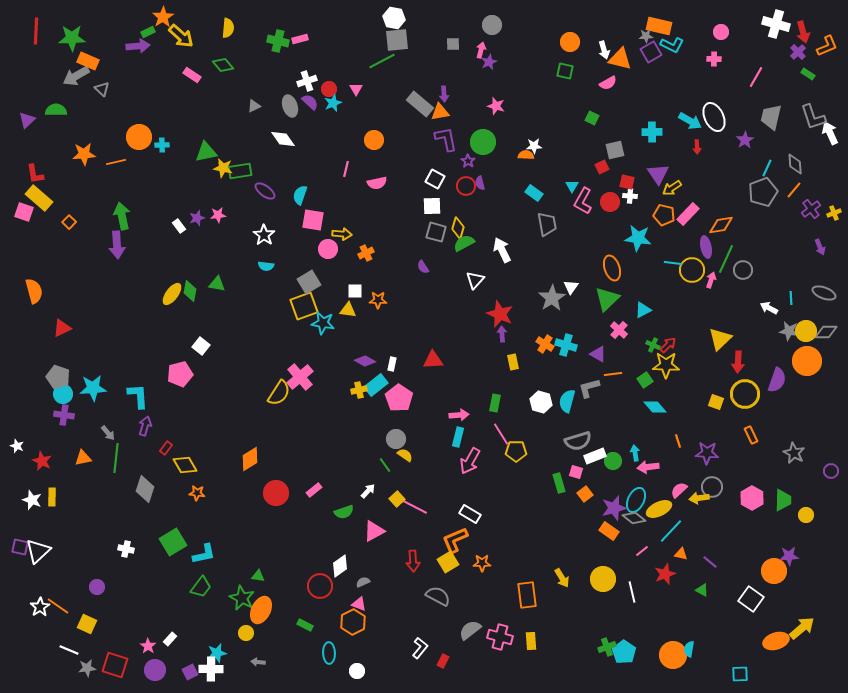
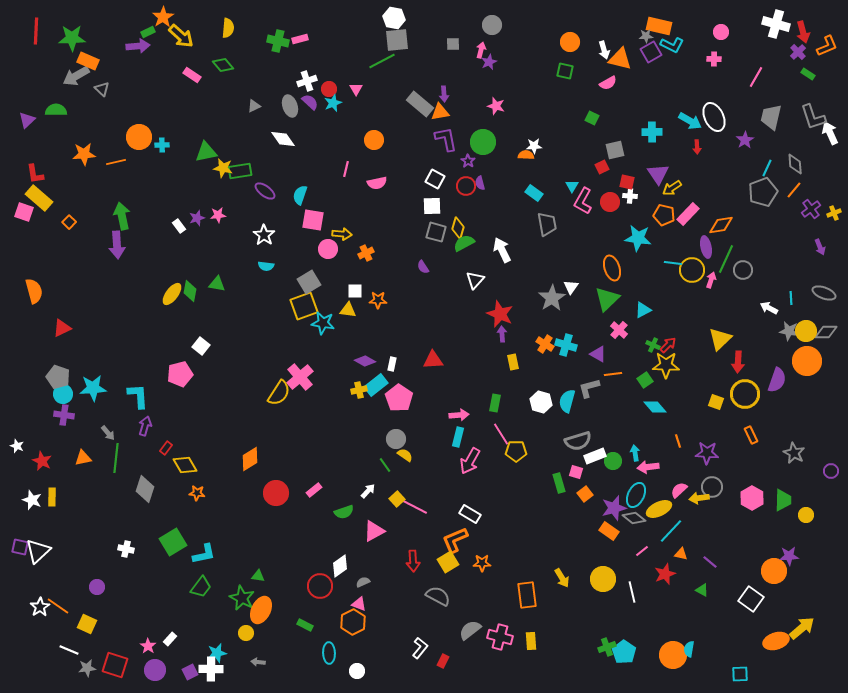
cyan ellipse at (636, 500): moved 5 px up
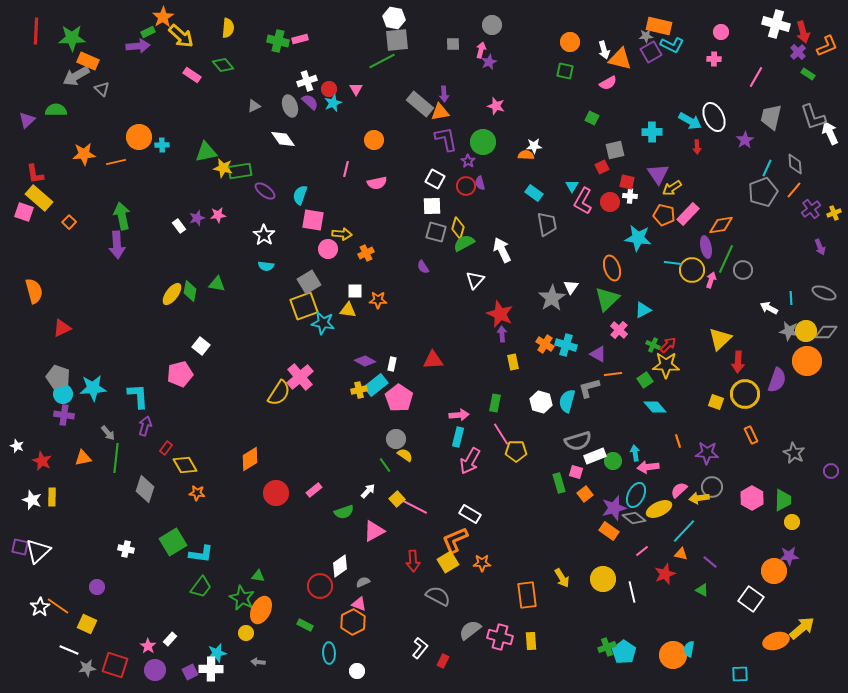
yellow circle at (806, 515): moved 14 px left, 7 px down
cyan line at (671, 531): moved 13 px right
cyan L-shape at (204, 554): moved 3 px left; rotated 20 degrees clockwise
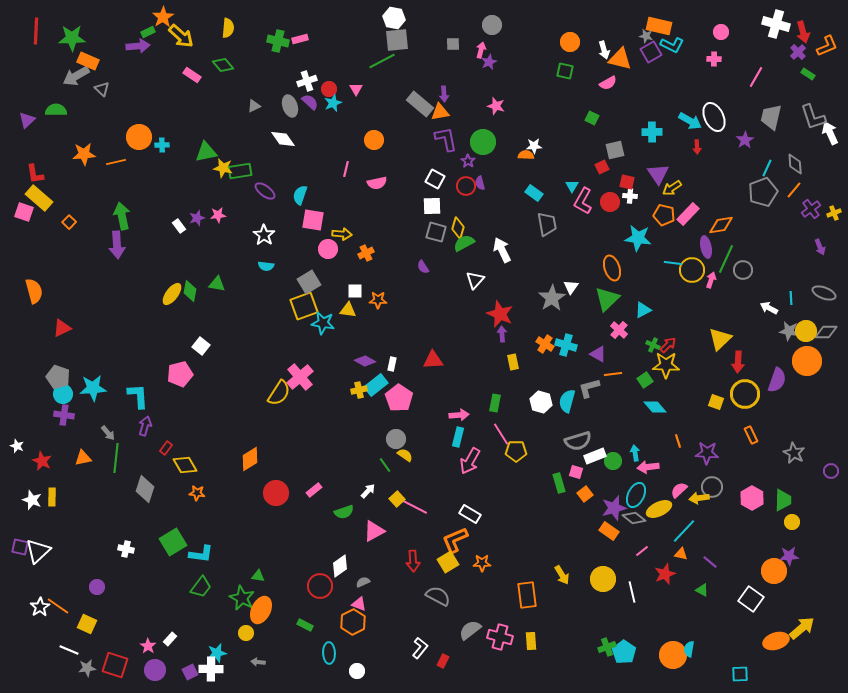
gray star at (646, 36): rotated 16 degrees clockwise
yellow arrow at (562, 578): moved 3 px up
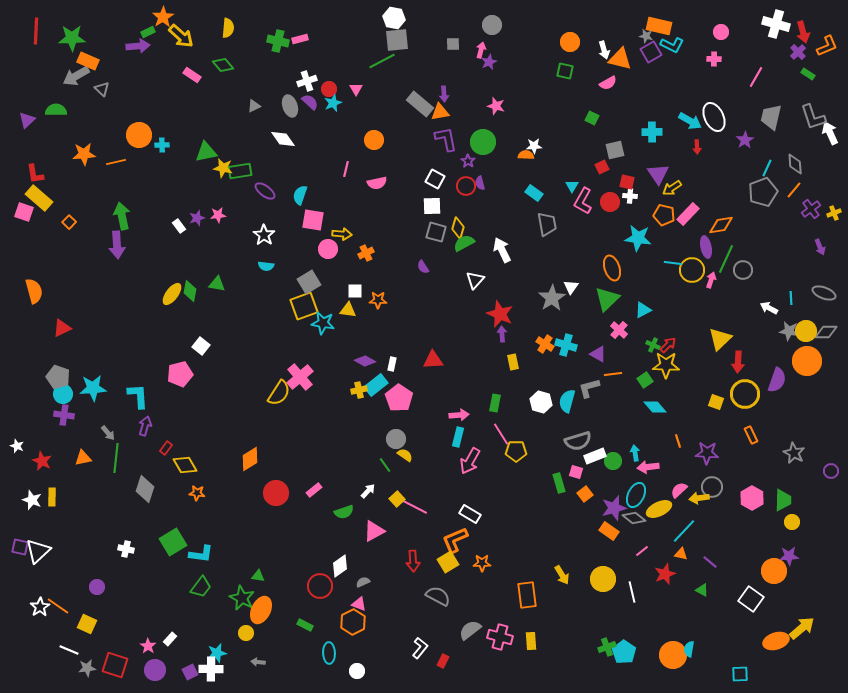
orange circle at (139, 137): moved 2 px up
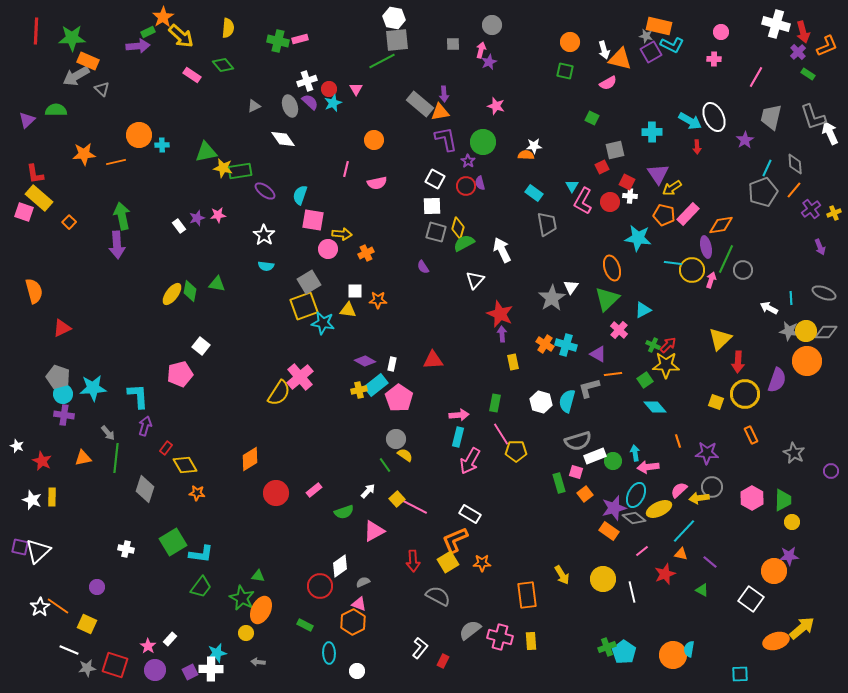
red square at (627, 182): rotated 14 degrees clockwise
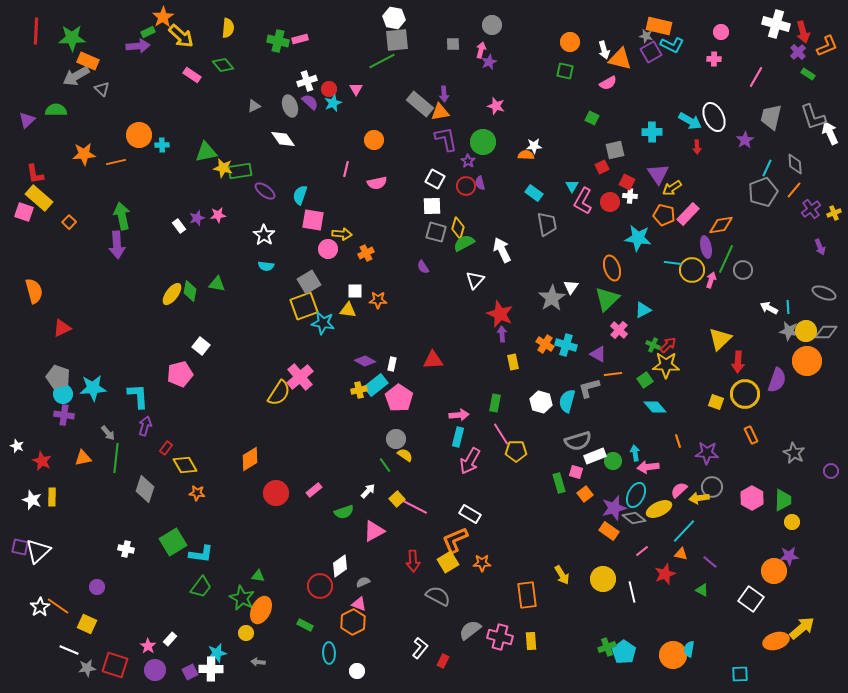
cyan line at (791, 298): moved 3 px left, 9 px down
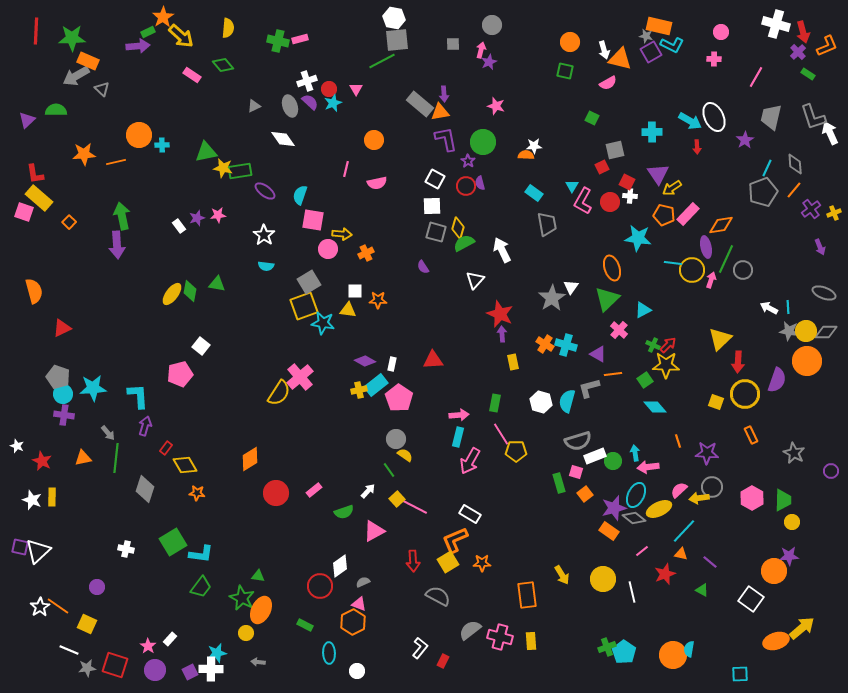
green line at (385, 465): moved 4 px right, 5 px down
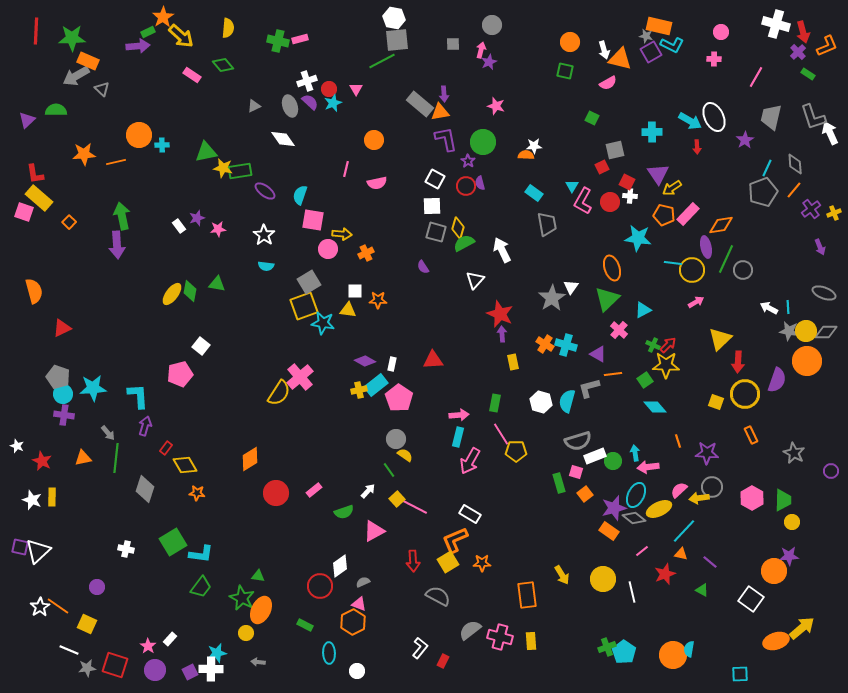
pink star at (218, 215): moved 14 px down
pink arrow at (711, 280): moved 15 px left, 22 px down; rotated 42 degrees clockwise
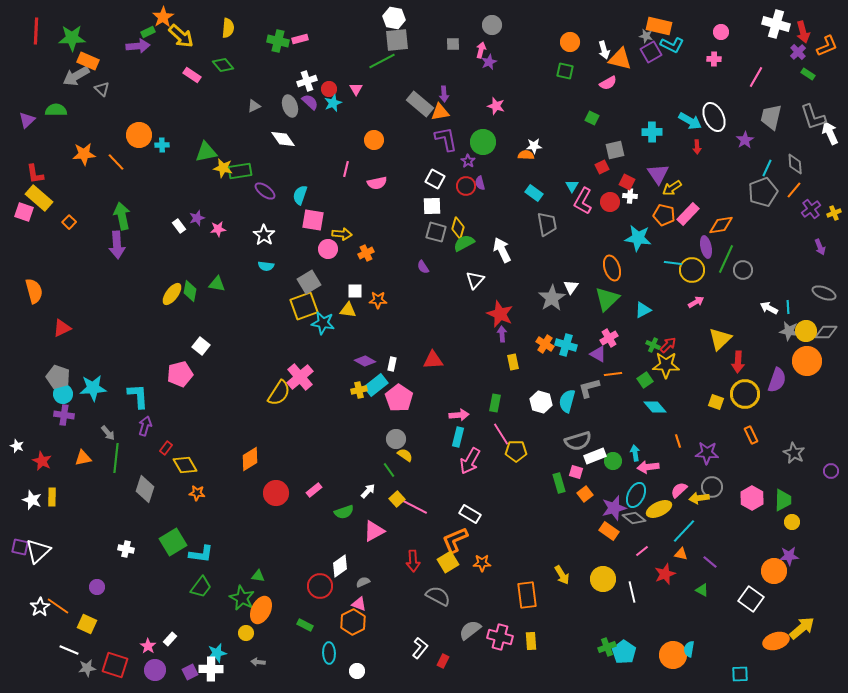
orange line at (116, 162): rotated 60 degrees clockwise
pink cross at (619, 330): moved 10 px left, 8 px down; rotated 18 degrees clockwise
